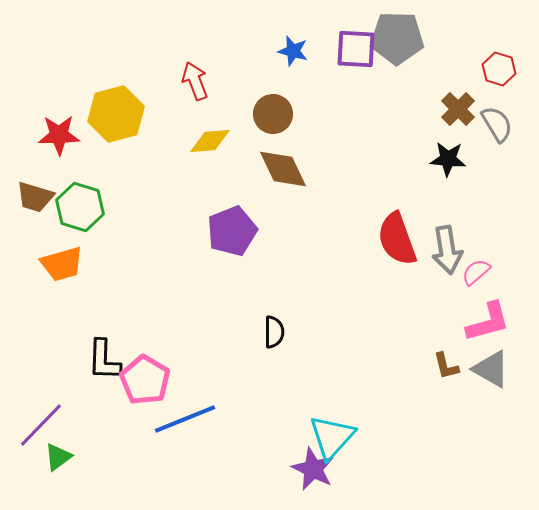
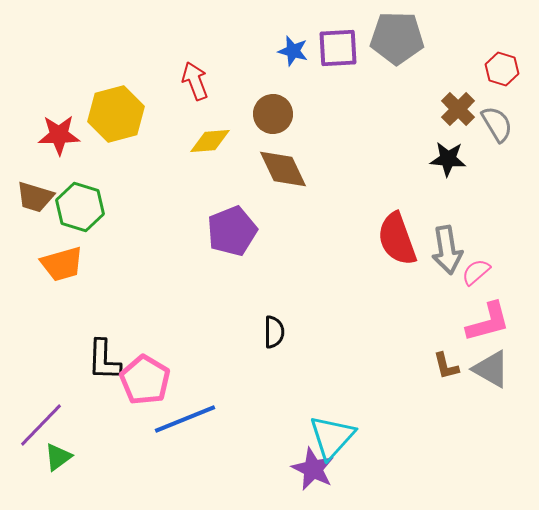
purple square: moved 18 px left, 1 px up; rotated 6 degrees counterclockwise
red hexagon: moved 3 px right
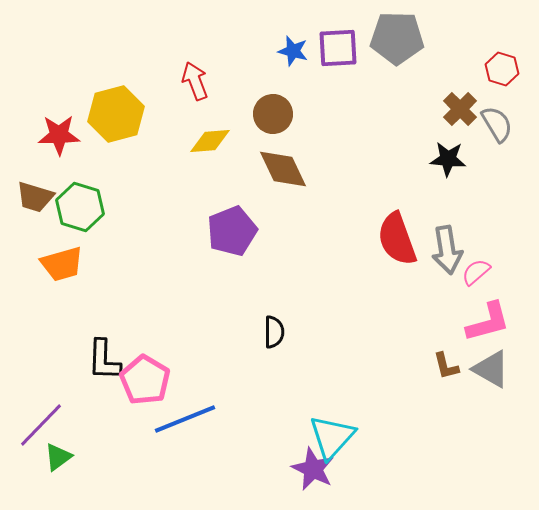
brown cross: moved 2 px right
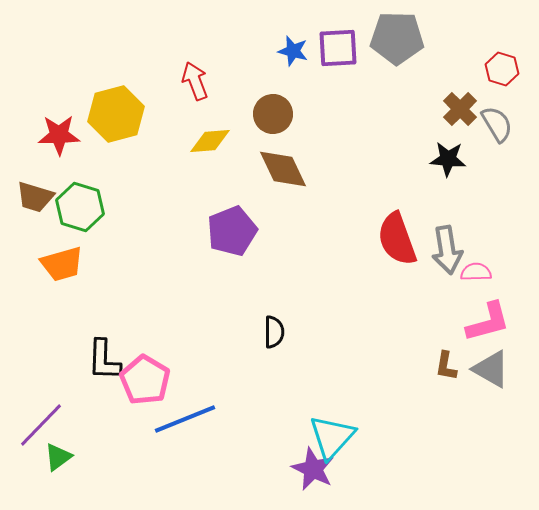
pink semicircle: rotated 40 degrees clockwise
brown L-shape: rotated 24 degrees clockwise
